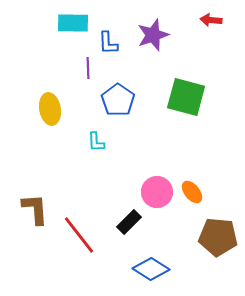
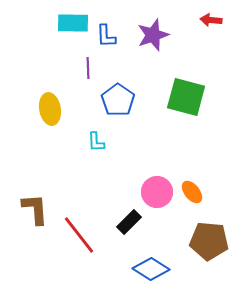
blue L-shape: moved 2 px left, 7 px up
brown pentagon: moved 9 px left, 4 px down
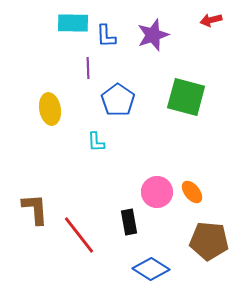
red arrow: rotated 20 degrees counterclockwise
black rectangle: rotated 55 degrees counterclockwise
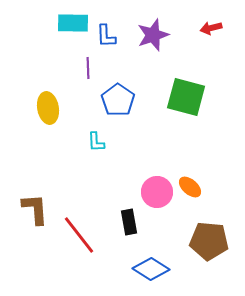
red arrow: moved 8 px down
yellow ellipse: moved 2 px left, 1 px up
orange ellipse: moved 2 px left, 5 px up; rotated 10 degrees counterclockwise
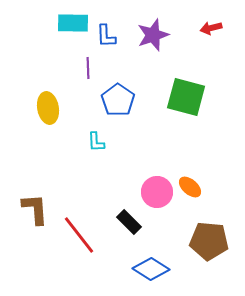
black rectangle: rotated 35 degrees counterclockwise
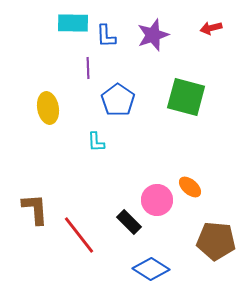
pink circle: moved 8 px down
brown pentagon: moved 7 px right
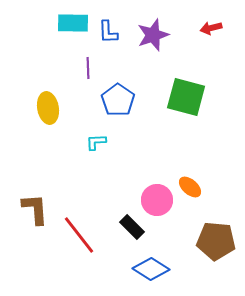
blue L-shape: moved 2 px right, 4 px up
cyan L-shape: rotated 90 degrees clockwise
black rectangle: moved 3 px right, 5 px down
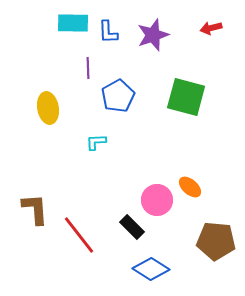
blue pentagon: moved 4 px up; rotated 8 degrees clockwise
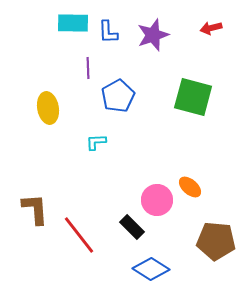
green square: moved 7 px right
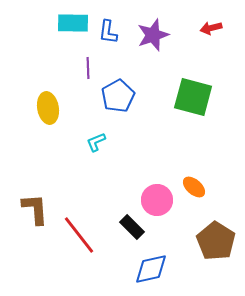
blue L-shape: rotated 10 degrees clockwise
cyan L-shape: rotated 20 degrees counterclockwise
orange ellipse: moved 4 px right
brown pentagon: rotated 27 degrees clockwise
blue diamond: rotated 45 degrees counterclockwise
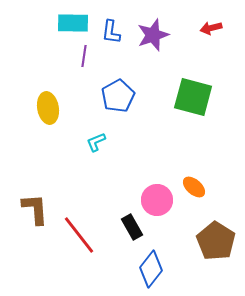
blue L-shape: moved 3 px right
purple line: moved 4 px left, 12 px up; rotated 10 degrees clockwise
black rectangle: rotated 15 degrees clockwise
blue diamond: rotated 39 degrees counterclockwise
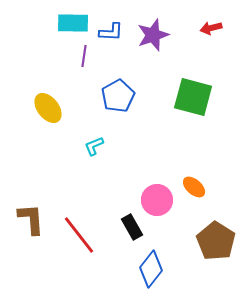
blue L-shape: rotated 95 degrees counterclockwise
yellow ellipse: rotated 28 degrees counterclockwise
cyan L-shape: moved 2 px left, 4 px down
brown L-shape: moved 4 px left, 10 px down
